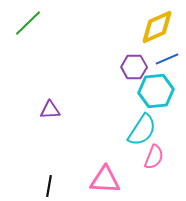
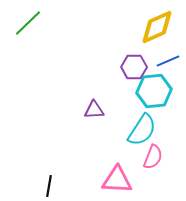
blue line: moved 1 px right, 2 px down
cyan hexagon: moved 2 px left
purple triangle: moved 44 px right
pink semicircle: moved 1 px left
pink triangle: moved 12 px right
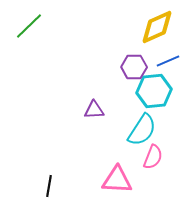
green line: moved 1 px right, 3 px down
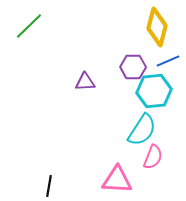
yellow diamond: rotated 51 degrees counterclockwise
purple hexagon: moved 1 px left
purple triangle: moved 9 px left, 28 px up
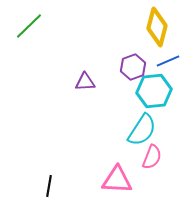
purple hexagon: rotated 20 degrees counterclockwise
pink semicircle: moved 1 px left
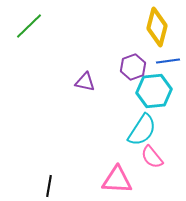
blue line: rotated 15 degrees clockwise
purple triangle: rotated 15 degrees clockwise
pink semicircle: rotated 120 degrees clockwise
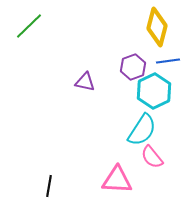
cyan hexagon: rotated 20 degrees counterclockwise
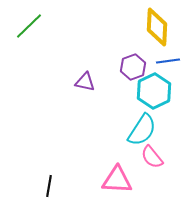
yellow diamond: rotated 12 degrees counterclockwise
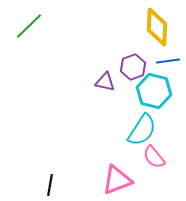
purple triangle: moved 20 px right
cyan hexagon: rotated 20 degrees counterclockwise
pink semicircle: moved 2 px right
pink triangle: rotated 24 degrees counterclockwise
black line: moved 1 px right, 1 px up
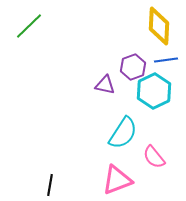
yellow diamond: moved 2 px right, 1 px up
blue line: moved 2 px left, 1 px up
purple triangle: moved 3 px down
cyan hexagon: rotated 20 degrees clockwise
cyan semicircle: moved 19 px left, 3 px down
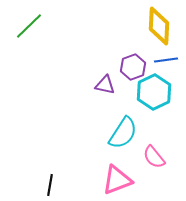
cyan hexagon: moved 1 px down
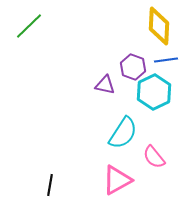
purple hexagon: rotated 20 degrees counterclockwise
pink triangle: rotated 8 degrees counterclockwise
